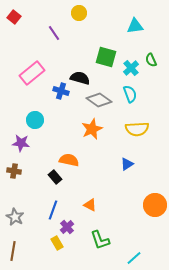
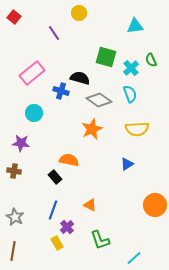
cyan circle: moved 1 px left, 7 px up
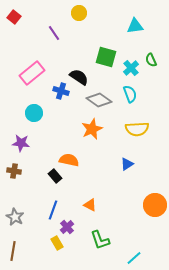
black semicircle: moved 1 px left, 1 px up; rotated 18 degrees clockwise
black rectangle: moved 1 px up
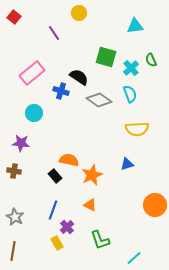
orange star: moved 46 px down
blue triangle: rotated 16 degrees clockwise
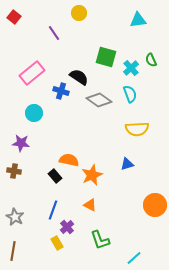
cyan triangle: moved 3 px right, 6 px up
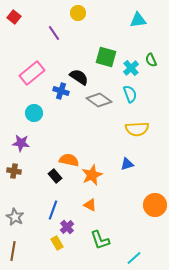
yellow circle: moved 1 px left
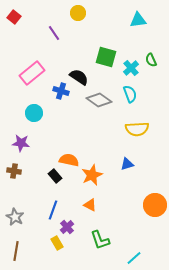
brown line: moved 3 px right
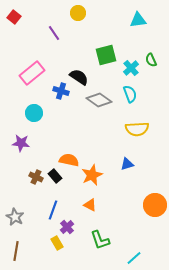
green square: moved 2 px up; rotated 30 degrees counterclockwise
brown cross: moved 22 px right, 6 px down; rotated 16 degrees clockwise
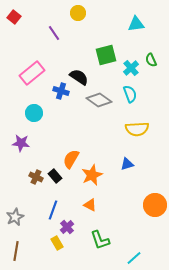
cyan triangle: moved 2 px left, 4 px down
orange semicircle: moved 2 px right, 1 px up; rotated 72 degrees counterclockwise
gray star: rotated 18 degrees clockwise
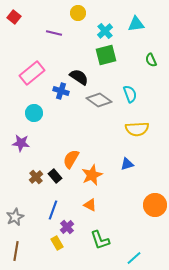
purple line: rotated 42 degrees counterclockwise
cyan cross: moved 26 px left, 37 px up
brown cross: rotated 24 degrees clockwise
